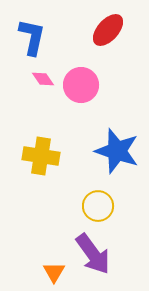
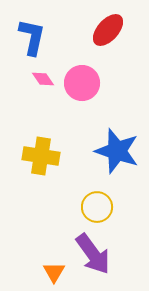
pink circle: moved 1 px right, 2 px up
yellow circle: moved 1 px left, 1 px down
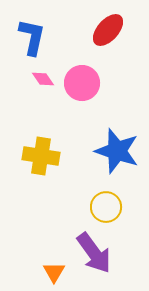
yellow circle: moved 9 px right
purple arrow: moved 1 px right, 1 px up
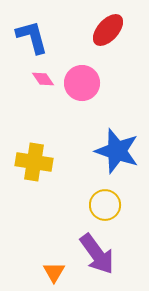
blue L-shape: rotated 27 degrees counterclockwise
yellow cross: moved 7 px left, 6 px down
yellow circle: moved 1 px left, 2 px up
purple arrow: moved 3 px right, 1 px down
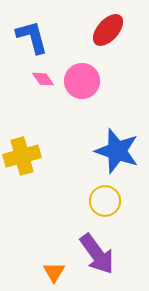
pink circle: moved 2 px up
yellow cross: moved 12 px left, 6 px up; rotated 24 degrees counterclockwise
yellow circle: moved 4 px up
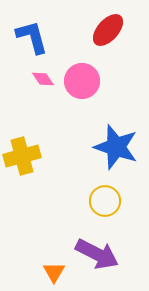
blue star: moved 1 px left, 4 px up
purple arrow: rotated 27 degrees counterclockwise
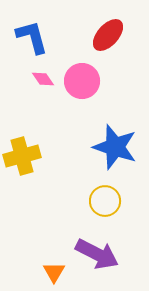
red ellipse: moved 5 px down
blue star: moved 1 px left
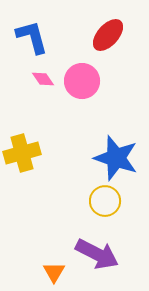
blue star: moved 1 px right, 11 px down
yellow cross: moved 3 px up
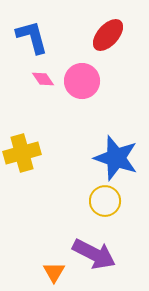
purple arrow: moved 3 px left
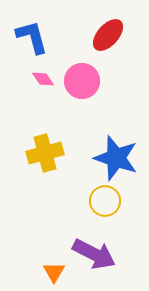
yellow cross: moved 23 px right
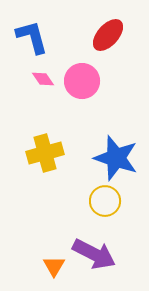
orange triangle: moved 6 px up
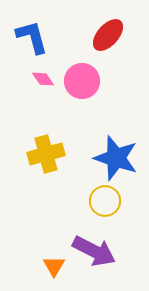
yellow cross: moved 1 px right, 1 px down
purple arrow: moved 3 px up
